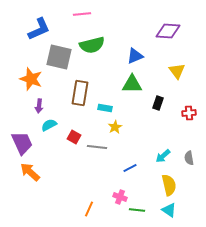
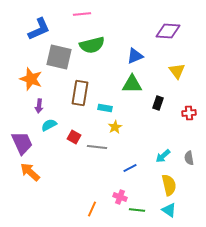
orange line: moved 3 px right
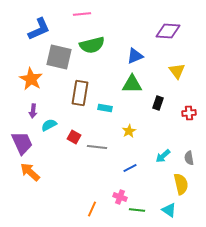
orange star: rotated 10 degrees clockwise
purple arrow: moved 6 px left, 5 px down
yellow star: moved 14 px right, 4 px down
yellow semicircle: moved 12 px right, 1 px up
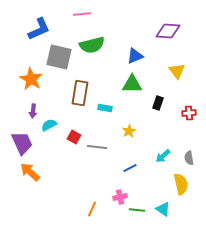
pink cross: rotated 32 degrees counterclockwise
cyan triangle: moved 6 px left, 1 px up
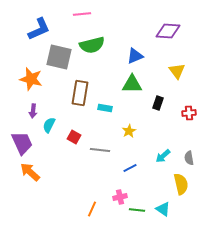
orange star: rotated 15 degrees counterclockwise
cyan semicircle: rotated 35 degrees counterclockwise
gray line: moved 3 px right, 3 px down
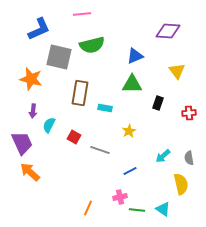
gray line: rotated 12 degrees clockwise
blue line: moved 3 px down
orange line: moved 4 px left, 1 px up
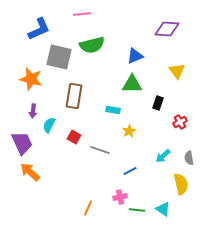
purple diamond: moved 1 px left, 2 px up
brown rectangle: moved 6 px left, 3 px down
cyan rectangle: moved 8 px right, 2 px down
red cross: moved 9 px left, 9 px down; rotated 24 degrees counterclockwise
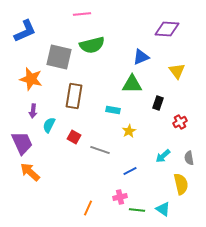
blue L-shape: moved 14 px left, 2 px down
blue triangle: moved 6 px right, 1 px down
